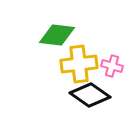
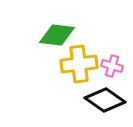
black diamond: moved 15 px right, 5 px down
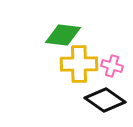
green diamond: moved 6 px right
yellow cross: rotated 6 degrees clockwise
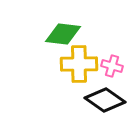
green diamond: moved 1 px up
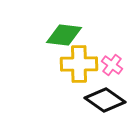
green diamond: moved 1 px right, 1 px down
pink cross: moved 1 px up; rotated 20 degrees clockwise
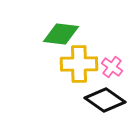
green diamond: moved 3 px left, 1 px up
pink cross: moved 2 px down
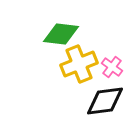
yellow cross: rotated 21 degrees counterclockwise
black diamond: moved 1 px down; rotated 42 degrees counterclockwise
